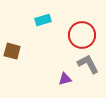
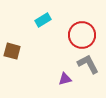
cyan rectangle: rotated 14 degrees counterclockwise
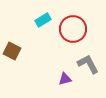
red circle: moved 9 px left, 6 px up
brown square: rotated 12 degrees clockwise
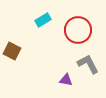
red circle: moved 5 px right, 1 px down
purple triangle: moved 1 px right, 1 px down; rotated 24 degrees clockwise
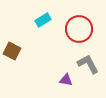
red circle: moved 1 px right, 1 px up
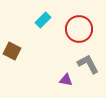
cyan rectangle: rotated 14 degrees counterclockwise
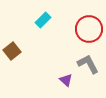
red circle: moved 10 px right
brown square: rotated 24 degrees clockwise
purple triangle: rotated 32 degrees clockwise
